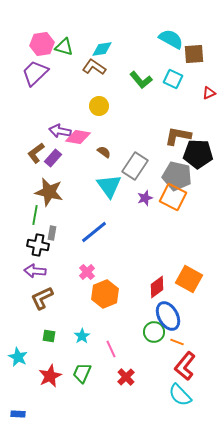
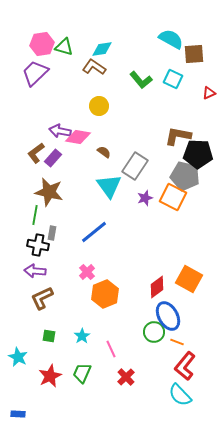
gray pentagon at (177, 176): moved 8 px right
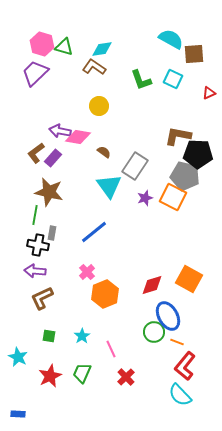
pink hexagon at (42, 44): rotated 25 degrees clockwise
green L-shape at (141, 80): rotated 20 degrees clockwise
red diamond at (157, 287): moved 5 px left, 2 px up; rotated 20 degrees clockwise
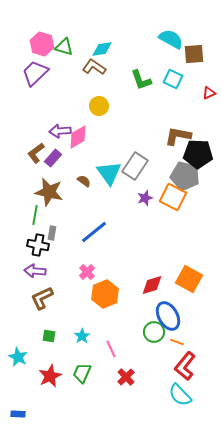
purple arrow at (60, 131): rotated 15 degrees counterclockwise
pink diamond at (78, 137): rotated 40 degrees counterclockwise
brown semicircle at (104, 152): moved 20 px left, 29 px down
cyan triangle at (109, 186): moved 13 px up
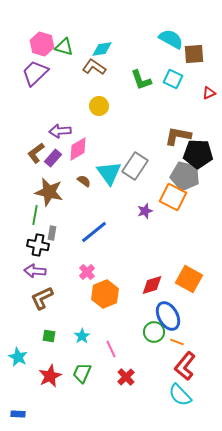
pink diamond at (78, 137): moved 12 px down
purple star at (145, 198): moved 13 px down
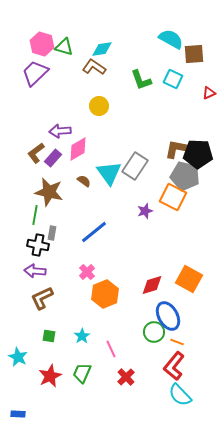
brown L-shape at (178, 136): moved 13 px down
red L-shape at (185, 366): moved 11 px left
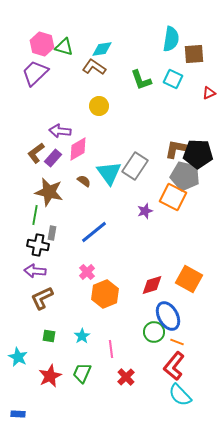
cyan semicircle at (171, 39): rotated 70 degrees clockwise
purple arrow at (60, 131): rotated 10 degrees clockwise
pink line at (111, 349): rotated 18 degrees clockwise
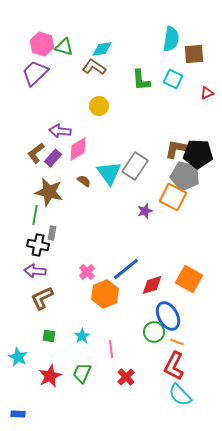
green L-shape at (141, 80): rotated 15 degrees clockwise
red triangle at (209, 93): moved 2 px left
blue line at (94, 232): moved 32 px right, 37 px down
red L-shape at (174, 366): rotated 12 degrees counterclockwise
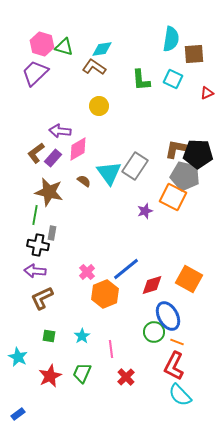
blue rectangle at (18, 414): rotated 40 degrees counterclockwise
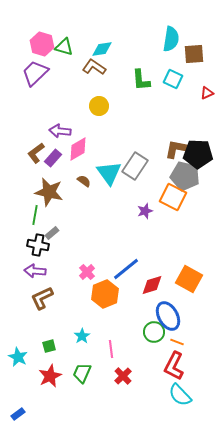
gray rectangle at (52, 233): rotated 40 degrees clockwise
green square at (49, 336): moved 10 px down; rotated 24 degrees counterclockwise
red cross at (126, 377): moved 3 px left, 1 px up
